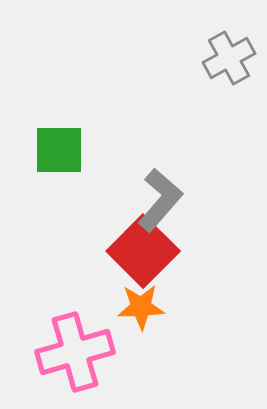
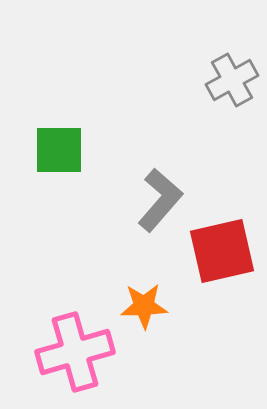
gray cross: moved 3 px right, 22 px down
red square: moved 79 px right; rotated 32 degrees clockwise
orange star: moved 3 px right, 1 px up
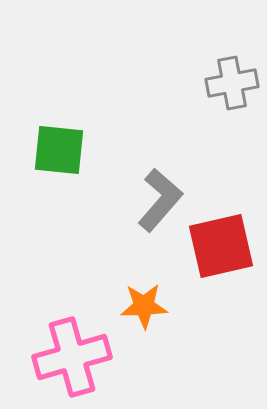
gray cross: moved 3 px down; rotated 18 degrees clockwise
green square: rotated 6 degrees clockwise
red square: moved 1 px left, 5 px up
pink cross: moved 3 px left, 5 px down
